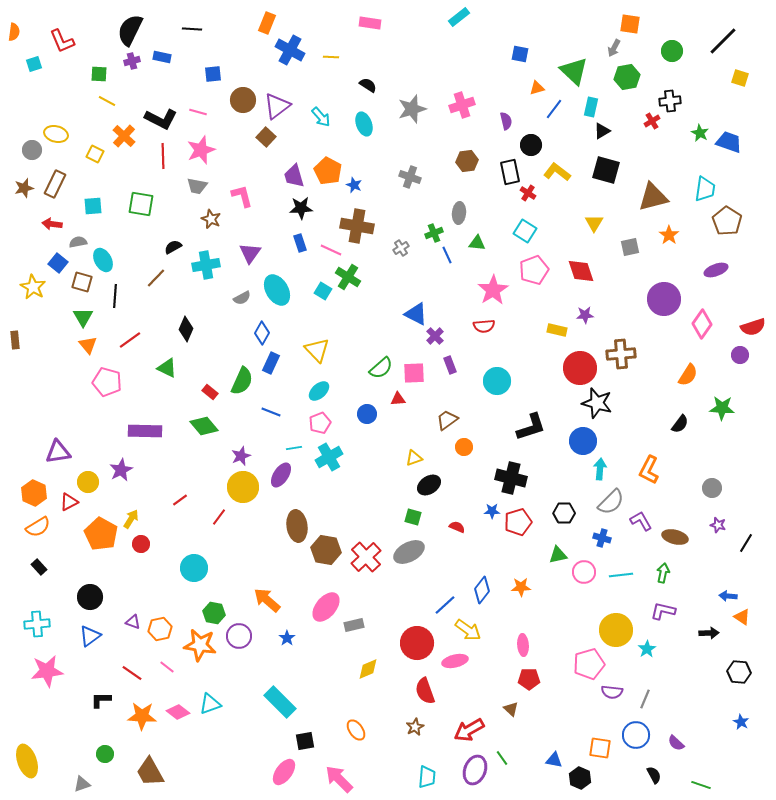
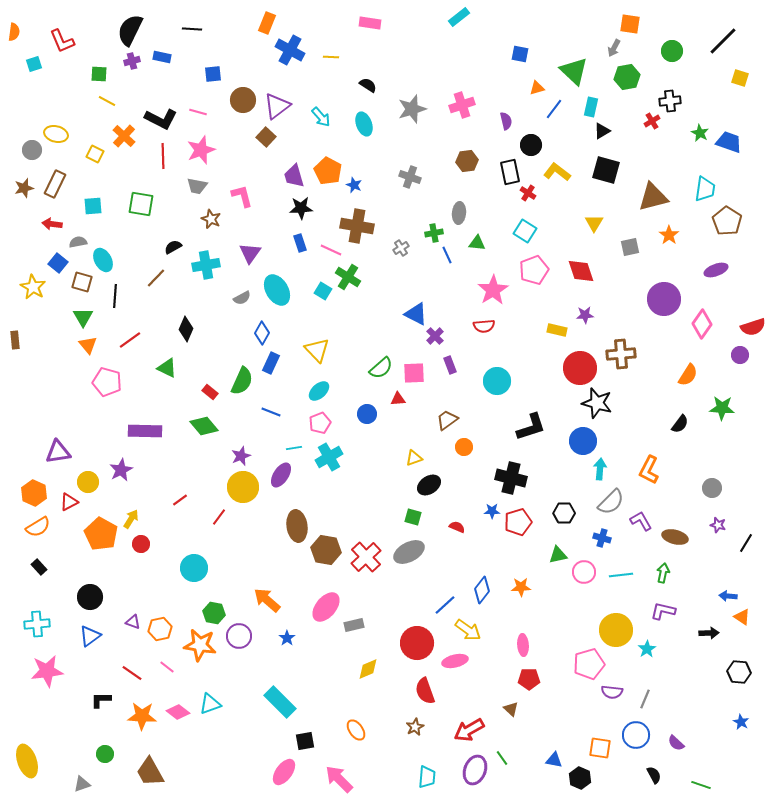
green cross at (434, 233): rotated 12 degrees clockwise
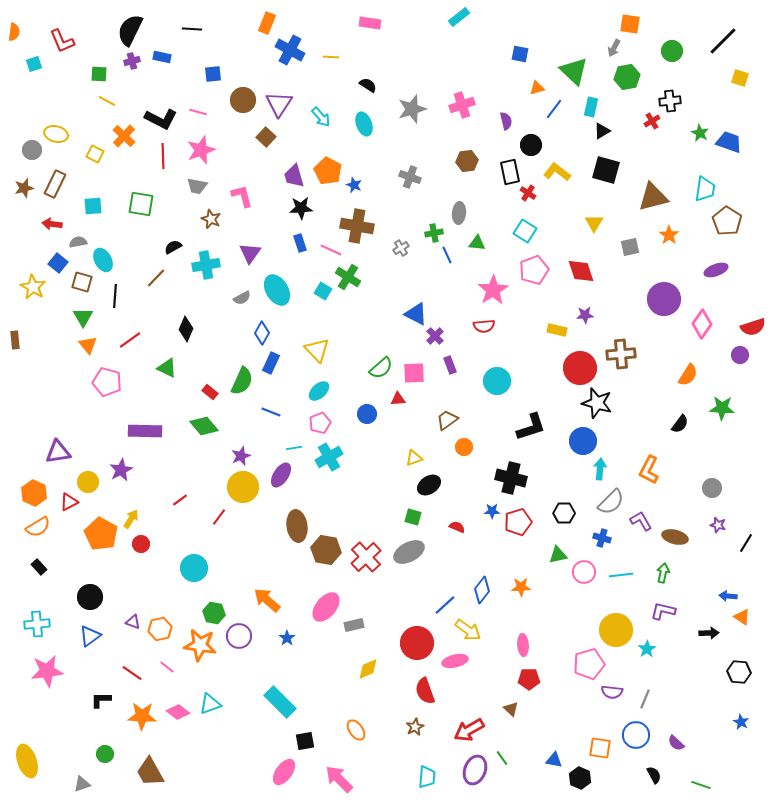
purple triangle at (277, 106): moved 2 px right, 2 px up; rotated 20 degrees counterclockwise
